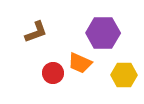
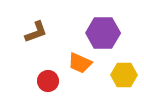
red circle: moved 5 px left, 8 px down
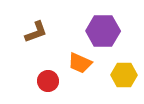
purple hexagon: moved 2 px up
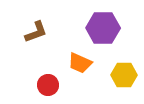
purple hexagon: moved 3 px up
red circle: moved 4 px down
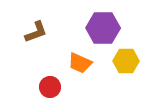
yellow hexagon: moved 2 px right, 14 px up
red circle: moved 2 px right, 2 px down
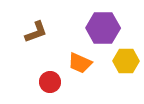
red circle: moved 5 px up
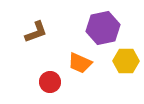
purple hexagon: rotated 12 degrees counterclockwise
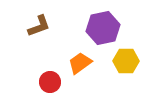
brown L-shape: moved 3 px right, 6 px up
orange trapezoid: rotated 120 degrees clockwise
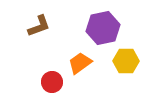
red circle: moved 2 px right
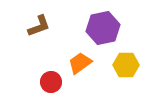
yellow hexagon: moved 4 px down
red circle: moved 1 px left
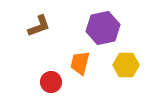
orange trapezoid: rotated 40 degrees counterclockwise
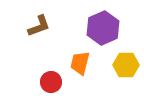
purple hexagon: rotated 12 degrees counterclockwise
